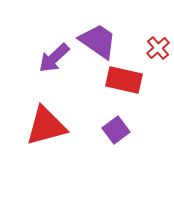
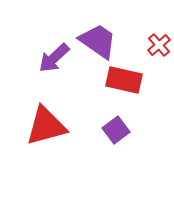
red cross: moved 1 px right, 3 px up
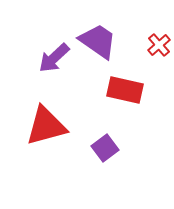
red rectangle: moved 1 px right, 10 px down
purple square: moved 11 px left, 18 px down
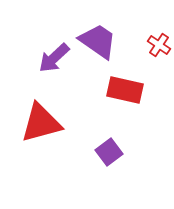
red cross: rotated 15 degrees counterclockwise
red triangle: moved 5 px left, 3 px up
purple square: moved 4 px right, 4 px down
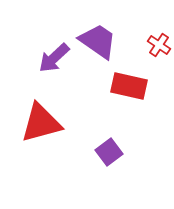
red rectangle: moved 4 px right, 4 px up
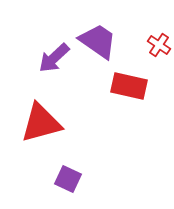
purple square: moved 41 px left, 27 px down; rotated 28 degrees counterclockwise
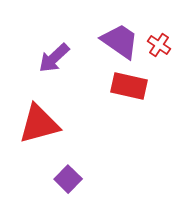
purple trapezoid: moved 22 px right
red triangle: moved 2 px left, 1 px down
purple square: rotated 20 degrees clockwise
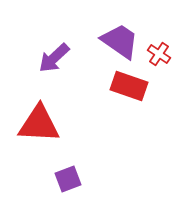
red cross: moved 9 px down
red rectangle: rotated 6 degrees clockwise
red triangle: rotated 18 degrees clockwise
purple square: rotated 24 degrees clockwise
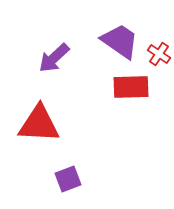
red rectangle: moved 2 px right, 1 px down; rotated 21 degrees counterclockwise
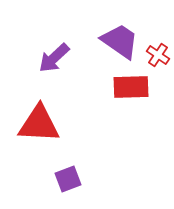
red cross: moved 1 px left, 1 px down
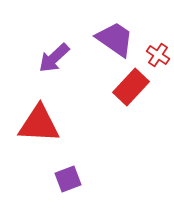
purple trapezoid: moved 5 px left, 2 px up
red rectangle: rotated 45 degrees counterclockwise
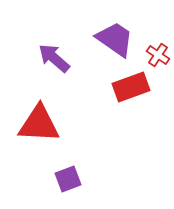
purple arrow: rotated 84 degrees clockwise
red rectangle: rotated 27 degrees clockwise
